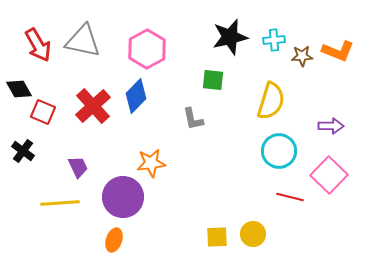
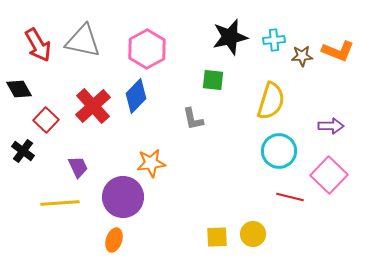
red square: moved 3 px right, 8 px down; rotated 20 degrees clockwise
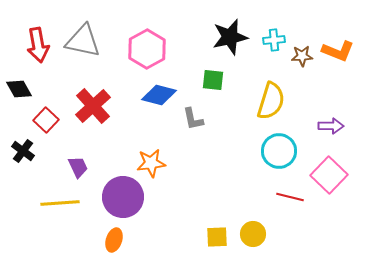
red arrow: rotated 20 degrees clockwise
blue diamond: moved 23 px right, 1 px up; rotated 60 degrees clockwise
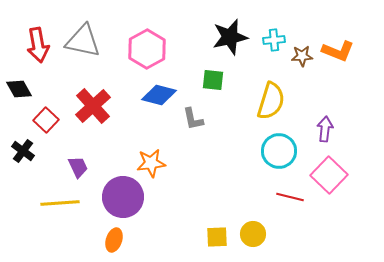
purple arrow: moved 6 px left, 3 px down; rotated 85 degrees counterclockwise
